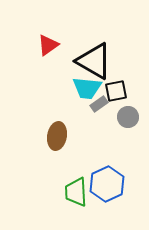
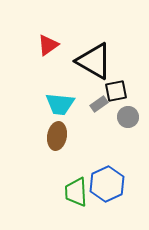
cyan trapezoid: moved 27 px left, 16 px down
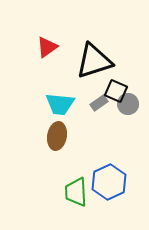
red triangle: moved 1 px left, 2 px down
black triangle: rotated 48 degrees counterclockwise
black square: rotated 35 degrees clockwise
gray rectangle: moved 1 px up
gray circle: moved 13 px up
blue hexagon: moved 2 px right, 2 px up
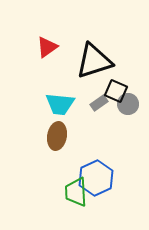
blue hexagon: moved 13 px left, 4 px up
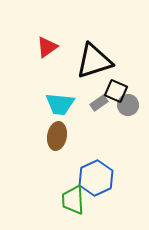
gray circle: moved 1 px down
green trapezoid: moved 3 px left, 8 px down
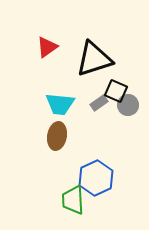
black triangle: moved 2 px up
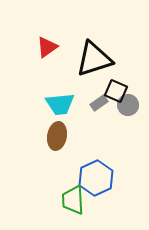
cyan trapezoid: rotated 12 degrees counterclockwise
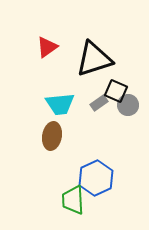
brown ellipse: moved 5 px left
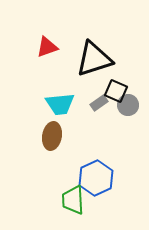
red triangle: rotated 15 degrees clockwise
